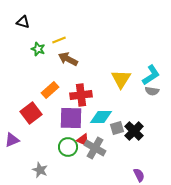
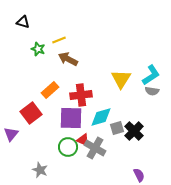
cyan diamond: rotated 15 degrees counterclockwise
purple triangle: moved 1 px left, 6 px up; rotated 28 degrees counterclockwise
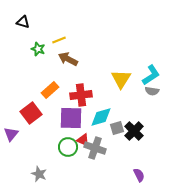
gray cross: rotated 10 degrees counterclockwise
gray star: moved 1 px left, 4 px down
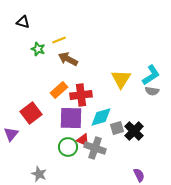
orange rectangle: moved 9 px right
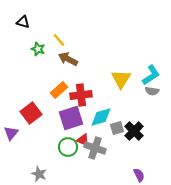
yellow line: rotated 72 degrees clockwise
purple square: rotated 20 degrees counterclockwise
purple triangle: moved 1 px up
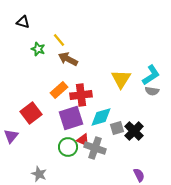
purple triangle: moved 3 px down
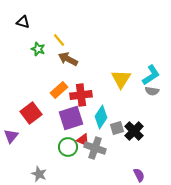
cyan diamond: rotated 40 degrees counterclockwise
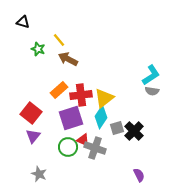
yellow triangle: moved 17 px left, 19 px down; rotated 20 degrees clockwise
red square: rotated 15 degrees counterclockwise
purple triangle: moved 22 px right
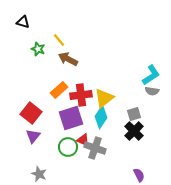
gray square: moved 17 px right, 14 px up
